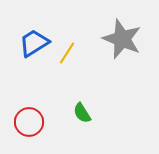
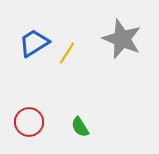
green semicircle: moved 2 px left, 14 px down
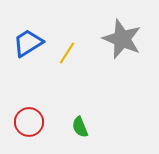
blue trapezoid: moved 6 px left
green semicircle: rotated 10 degrees clockwise
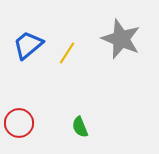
gray star: moved 1 px left
blue trapezoid: moved 2 px down; rotated 8 degrees counterclockwise
red circle: moved 10 px left, 1 px down
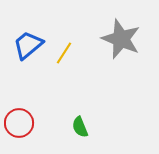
yellow line: moved 3 px left
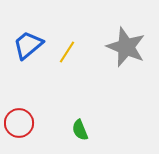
gray star: moved 5 px right, 8 px down
yellow line: moved 3 px right, 1 px up
green semicircle: moved 3 px down
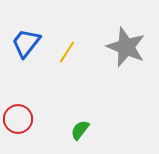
blue trapezoid: moved 2 px left, 2 px up; rotated 12 degrees counterclockwise
red circle: moved 1 px left, 4 px up
green semicircle: rotated 60 degrees clockwise
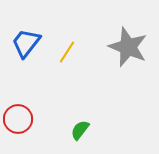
gray star: moved 2 px right
